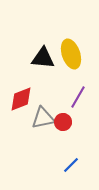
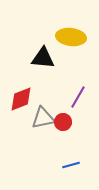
yellow ellipse: moved 17 px up; rotated 64 degrees counterclockwise
blue line: rotated 30 degrees clockwise
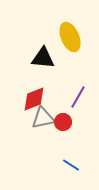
yellow ellipse: moved 1 px left; rotated 60 degrees clockwise
red diamond: moved 13 px right
blue line: rotated 48 degrees clockwise
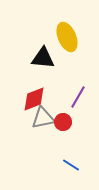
yellow ellipse: moved 3 px left
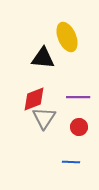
purple line: rotated 60 degrees clockwise
gray triangle: moved 1 px right; rotated 45 degrees counterclockwise
red circle: moved 16 px right, 5 px down
blue line: moved 3 px up; rotated 30 degrees counterclockwise
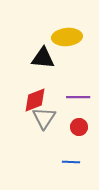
yellow ellipse: rotated 72 degrees counterclockwise
red diamond: moved 1 px right, 1 px down
